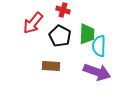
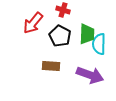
cyan semicircle: moved 2 px up
purple arrow: moved 7 px left, 3 px down
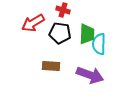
red arrow: rotated 20 degrees clockwise
black pentagon: moved 3 px up; rotated 20 degrees counterclockwise
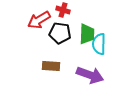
red arrow: moved 6 px right, 3 px up
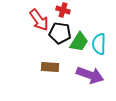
red arrow: rotated 95 degrees counterclockwise
green trapezoid: moved 8 px left, 8 px down; rotated 30 degrees clockwise
brown rectangle: moved 1 px left, 1 px down
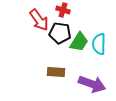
brown rectangle: moved 6 px right, 5 px down
purple arrow: moved 2 px right, 9 px down
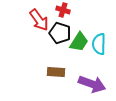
black pentagon: rotated 10 degrees clockwise
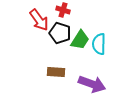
green trapezoid: moved 1 px right, 2 px up
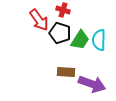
cyan semicircle: moved 4 px up
brown rectangle: moved 10 px right
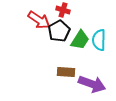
red arrow: rotated 20 degrees counterclockwise
black pentagon: moved 1 px left, 2 px up; rotated 25 degrees clockwise
